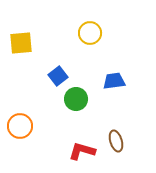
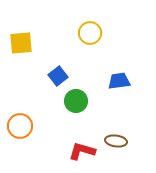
blue trapezoid: moved 5 px right
green circle: moved 2 px down
brown ellipse: rotated 65 degrees counterclockwise
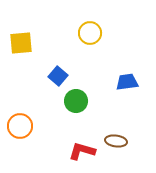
blue square: rotated 12 degrees counterclockwise
blue trapezoid: moved 8 px right, 1 px down
